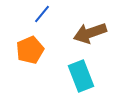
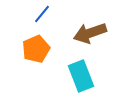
orange pentagon: moved 6 px right, 1 px up
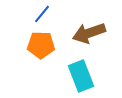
brown arrow: moved 1 px left
orange pentagon: moved 5 px right, 4 px up; rotated 24 degrees clockwise
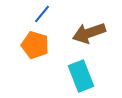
orange pentagon: moved 6 px left; rotated 16 degrees clockwise
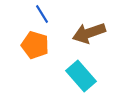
blue line: rotated 72 degrees counterclockwise
cyan rectangle: rotated 20 degrees counterclockwise
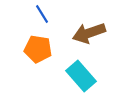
orange pentagon: moved 3 px right, 4 px down; rotated 8 degrees counterclockwise
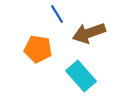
blue line: moved 15 px right
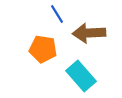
brown arrow: rotated 16 degrees clockwise
orange pentagon: moved 5 px right
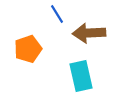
orange pentagon: moved 15 px left; rotated 28 degrees counterclockwise
cyan rectangle: rotated 28 degrees clockwise
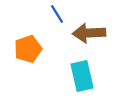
cyan rectangle: moved 1 px right
